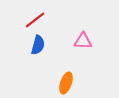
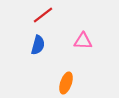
red line: moved 8 px right, 5 px up
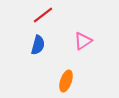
pink triangle: rotated 36 degrees counterclockwise
orange ellipse: moved 2 px up
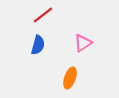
pink triangle: moved 2 px down
orange ellipse: moved 4 px right, 3 px up
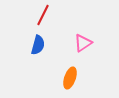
red line: rotated 25 degrees counterclockwise
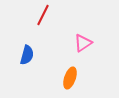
blue semicircle: moved 11 px left, 10 px down
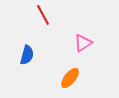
red line: rotated 55 degrees counterclockwise
orange ellipse: rotated 20 degrees clockwise
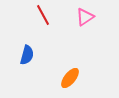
pink triangle: moved 2 px right, 26 px up
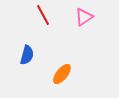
pink triangle: moved 1 px left
orange ellipse: moved 8 px left, 4 px up
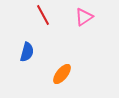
blue semicircle: moved 3 px up
